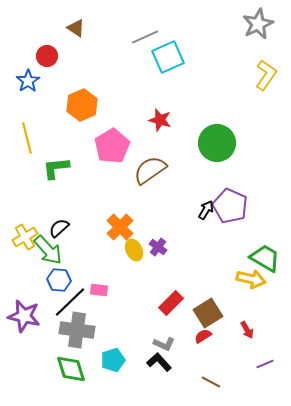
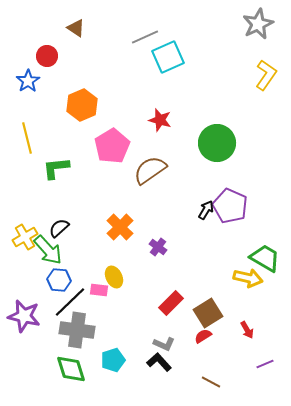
yellow ellipse: moved 20 px left, 27 px down
yellow arrow: moved 3 px left, 1 px up
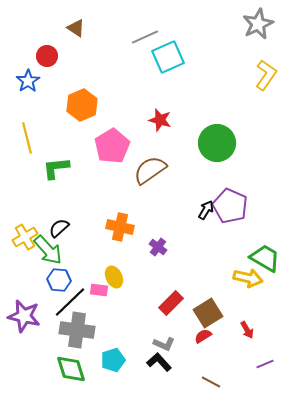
orange cross: rotated 32 degrees counterclockwise
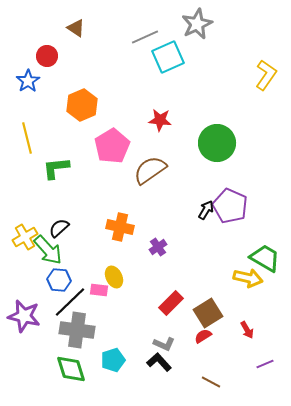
gray star: moved 61 px left
red star: rotated 10 degrees counterclockwise
purple cross: rotated 18 degrees clockwise
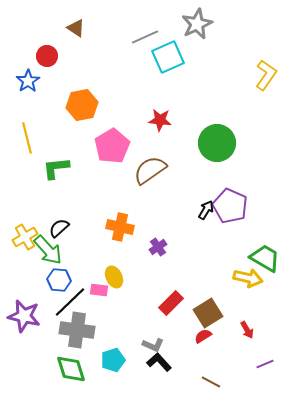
orange hexagon: rotated 12 degrees clockwise
gray L-shape: moved 11 px left, 1 px down
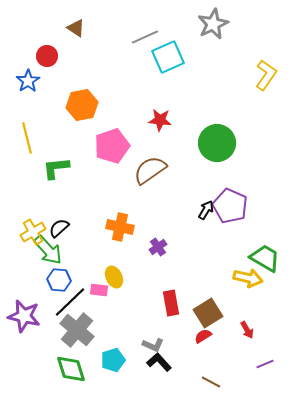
gray star: moved 16 px right
pink pentagon: rotated 12 degrees clockwise
yellow cross: moved 8 px right, 5 px up
red rectangle: rotated 55 degrees counterclockwise
gray cross: rotated 32 degrees clockwise
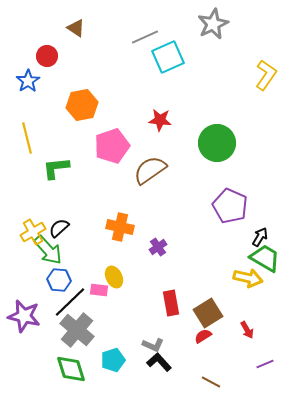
black arrow: moved 54 px right, 27 px down
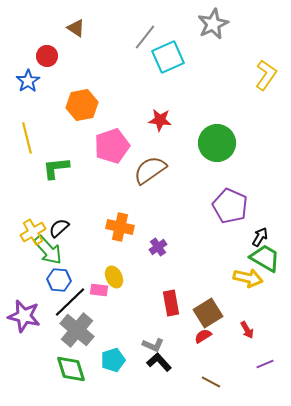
gray line: rotated 28 degrees counterclockwise
